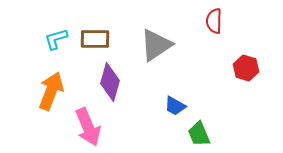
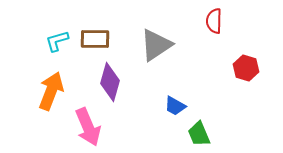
cyan L-shape: moved 1 px right, 2 px down
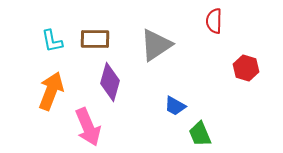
cyan L-shape: moved 5 px left; rotated 85 degrees counterclockwise
green trapezoid: moved 1 px right
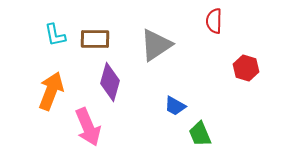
cyan L-shape: moved 3 px right, 6 px up
